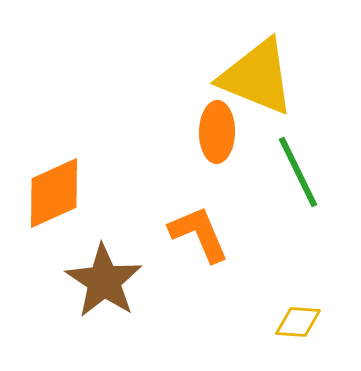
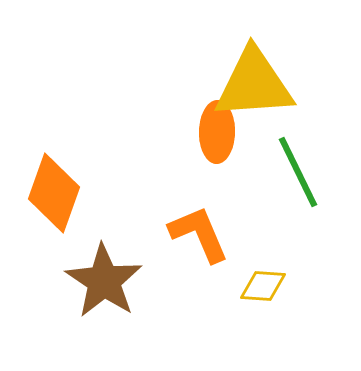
yellow triangle: moved 3 px left, 7 px down; rotated 26 degrees counterclockwise
orange diamond: rotated 46 degrees counterclockwise
yellow diamond: moved 35 px left, 36 px up
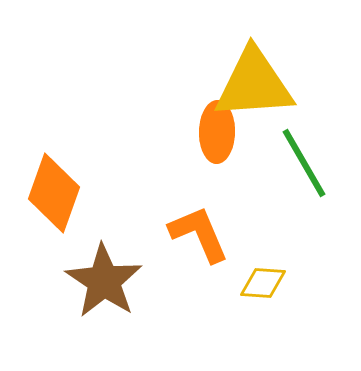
green line: moved 6 px right, 9 px up; rotated 4 degrees counterclockwise
yellow diamond: moved 3 px up
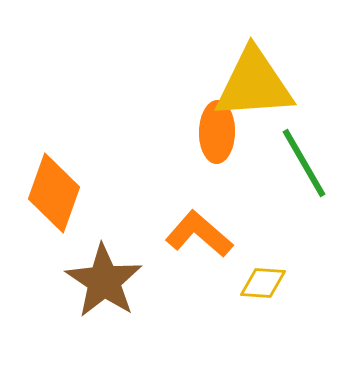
orange L-shape: rotated 26 degrees counterclockwise
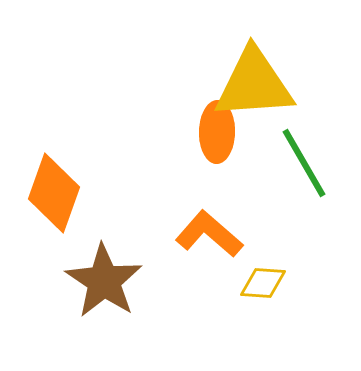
orange L-shape: moved 10 px right
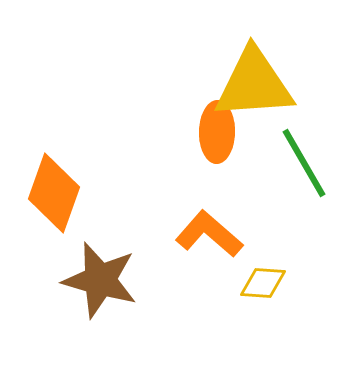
brown star: moved 4 px left, 1 px up; rotated 18 degrees counterclockwise
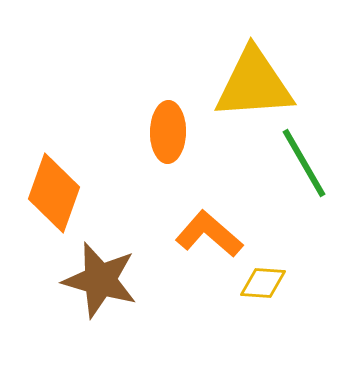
orange ellipse: moved 49 px left
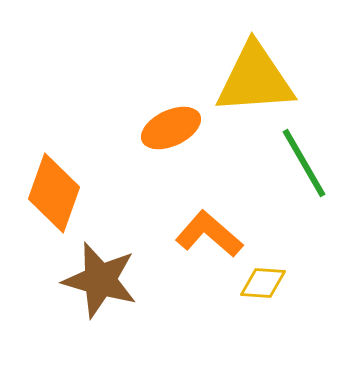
yellow triangle: moved 1 px right, 5 px up
orange ellipse: moved 3 px right, 4 px up; rotated 64 degrees clockwise
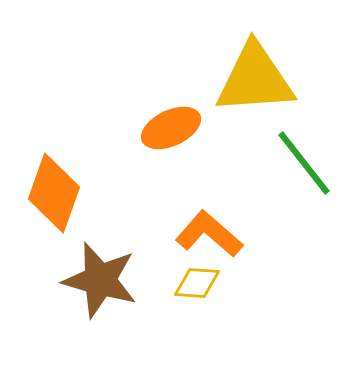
green line: rotated 8 degrees counterclockwise
yellow diamond: moved 66 px left
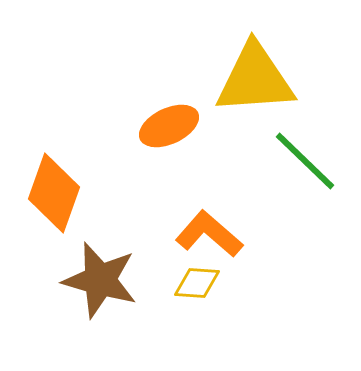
orange ellipse: moved 2 px left, 2 px up
green line: moved 1 px right, 2 px up; rotated 8 degrees counterclockwise
